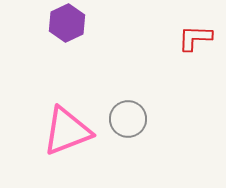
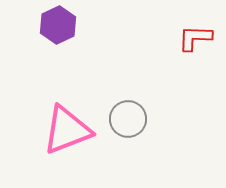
purple hexagon: moved 9 px left, 2 px down
pink triangle: moved 1 px up
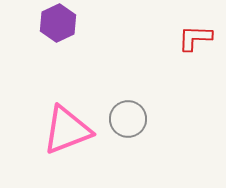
purple hexagon: moved 2 px up
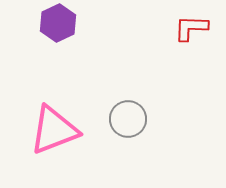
red L-shape: moved 4 px left, 10 px up
pink triangle: moved 13 px left
